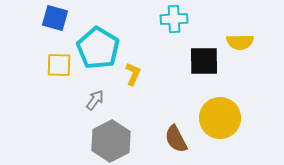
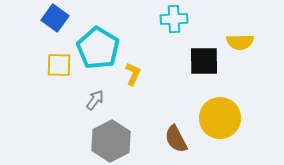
blue square: rotated 20 degrees clockwise
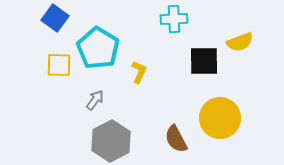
yellow semicircle: rotated 20 degrees counterclockwise
yellow L-shape: moved 6 px right, 2 px up
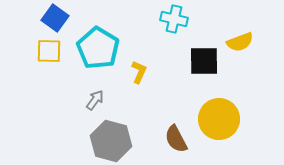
cyan cross: rotated 16 degrees clockwise
yellow square: moved 10 px left, 14 px up
yellow circle: moved 1 px left, 1 px down
gray hexagon: rotated 18 degrees counterclockwise
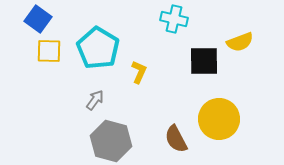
blue square: moved 17 px left, 1 px down
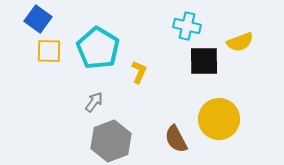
cyan cross: moved 13 px right, 7 px down
gray arrow: moved 1 px left, 2 px down
gray hexagon: rotated 24 degrees clockwise
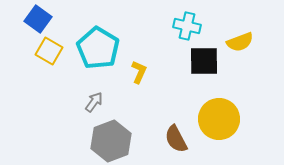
yellow square: rotated 28 degrees clockwise
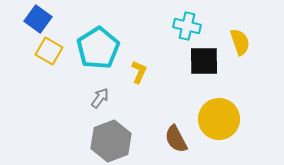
yellow semicircle: rotated 88 degrees counterclockwise
cyan pentagon: rotated 9 degrees clockwise
gray arrow: moved 6 px right, 4 px up
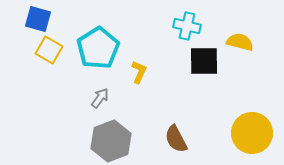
blue square: rotated 20 degrees counterclockwise
yellow semicircle: rotated 56 degrees counterclockwise
yellow square: moved 1 px up
yellow circle: moved 33 px right, 14 px down
